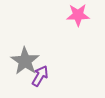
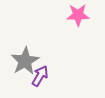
gray star: rotated 8 degrees clockwise
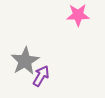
purple arrow: moved 1 px right
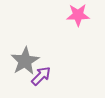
purple arrow: rotated 15 degrees clockwise
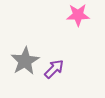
purple arrow: moved 13 px right, 7 px up
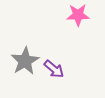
purple arrow: rotated 85 degrees clockwise
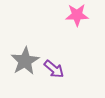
pink star: moved 1 px left
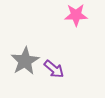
pink star: moved 1 px left
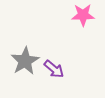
pink star: moved 7 px right
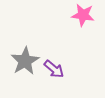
pink star: rotated 10 degrees clockwise
